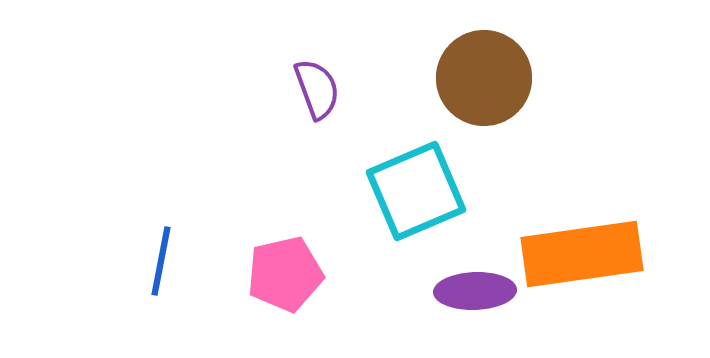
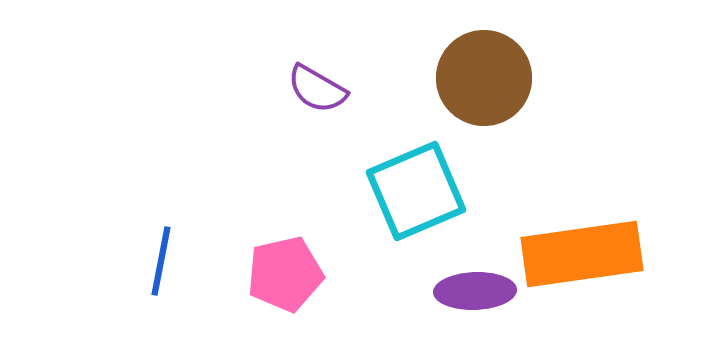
purple semicircle: rotated 140 degrees clockwise
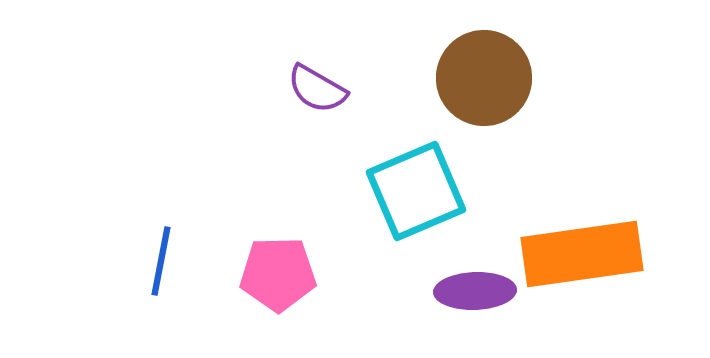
pink pentagon: moved 7 px left; rotated 12 degrees clockwise
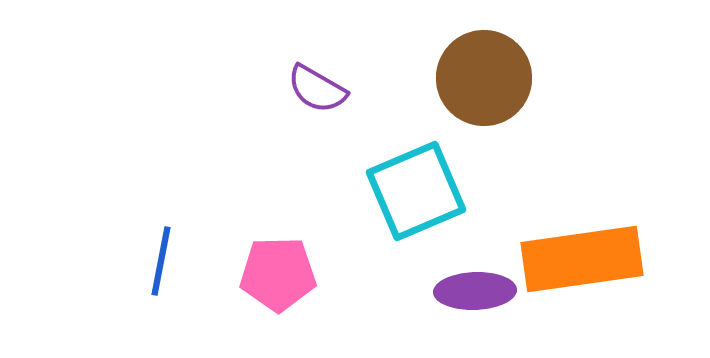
orange rectangle: moved 5 px down
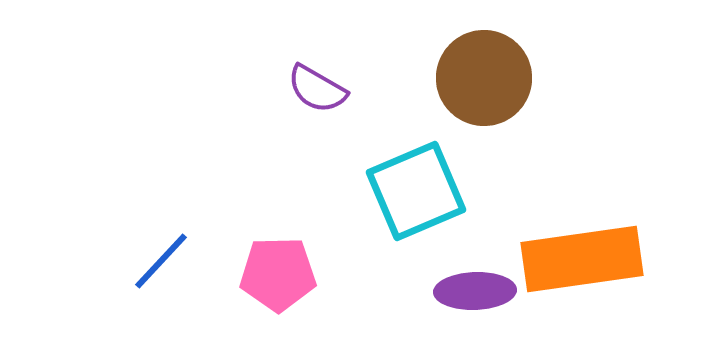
blue line: rotated 32 degrees clockwise
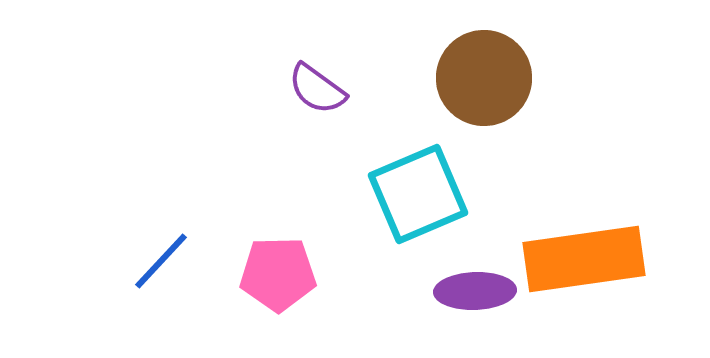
purple semicircle: rotated 6 degrees clockwise
cyan square: moved 2 px right, 3 px down
orange rectangle: moved 2 px right
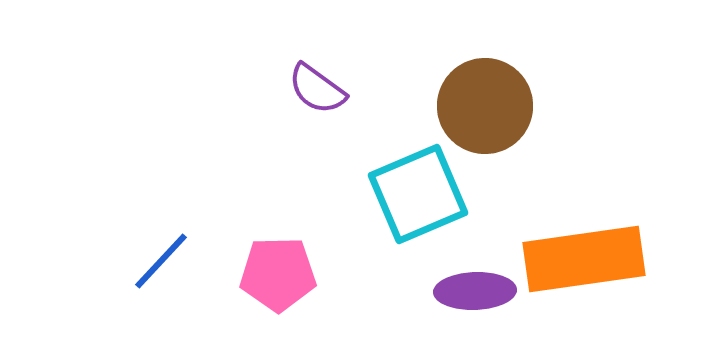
brown circle: moved 1 px right, 28 px down
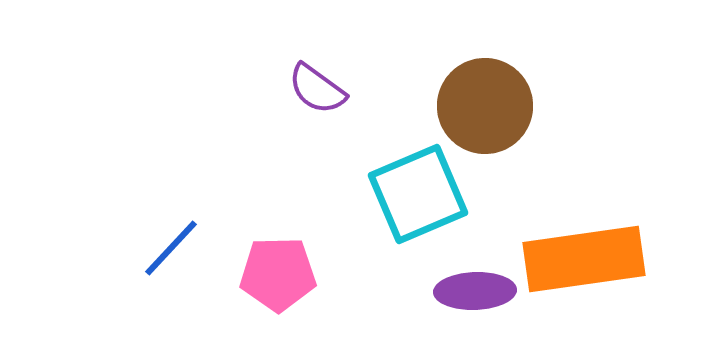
blue line: moved 10 px right, 13 px up
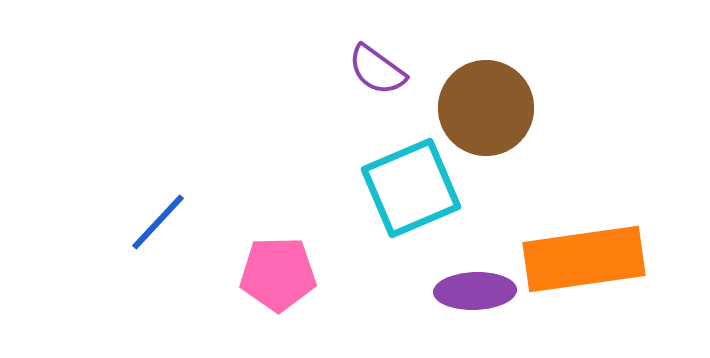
purple semicircle: moved 60 px right, 19 px up
brown circle: moved 1 px right, 2 px down
cyan square: moved 7 px left, 6 px up
blue line: moved 13 px left, 26 px up
